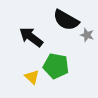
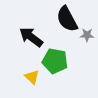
black semicircle: moved 1 px right, 1 px up; rotated 32 degrees clockwise
gray star: rotated 16 degrees counterclockwise
green pentagon: moved 1 px left, 5 px up
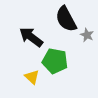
black semicircle: moved 1 px left
gray star: rotated 24 degrees clockwise
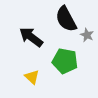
green pentagon: moved 10 px right
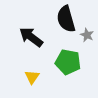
black semicircle: rotated 12 degrees clockwise
green pentagon: moved 3 px right, 1 px down
yellow triangle: rotated 21 degrees clockwise
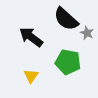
black semicircle: rotated 32 degrees counterclockwise
gray star: moved 2 px up
yellow triangle: moved 1 px left, 1 px up
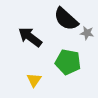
gray star: rotated 16 degrees counterclockwise
black arrow: moved 1 px left
yellow triangle: moved 3 px right, 4 px down
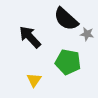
gray star: moved 1 px down
black arrow: rotated 10 degrees clockwise
